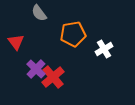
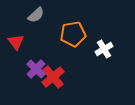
gray semicircle: moved 3 px left, 2 px down; rotated 96 degrees counterclockwise
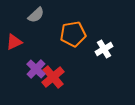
red triangle: moved 2 px left; rotated 42 degrees clockwise
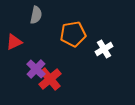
gray semicircle: rotated 36 degrees counterclockwise
red cross: moved 3 px left, 2 px down
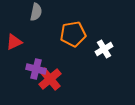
gray semicircle: moved 3 px up
purple cross: rotated 30 degrees counterclockwise
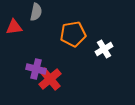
red triangle: moved 15 px up; rotated 18 degrees clockwise
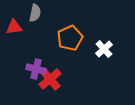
gray semicircle: moved 1 px left, 1 px down
orange pentagon: moved 3 px left, 4 px down; rotated 15 degrees counterclockwise
white cross: rotated 12 degrees counterclockwise
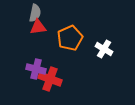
red triangle: moved 24 px right
white cross: rotated 18 degrees counterclockwise
red cross: rotated 30 degrees counterclockwise
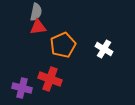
gray semicircle: moved 1 px right, 1 px up
orange pentagon: moved 7 px left, 7 px down
purple cross: moved 14 px left, 19 px down
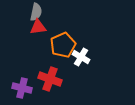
white cross: moved 23 px left, 8 px down
